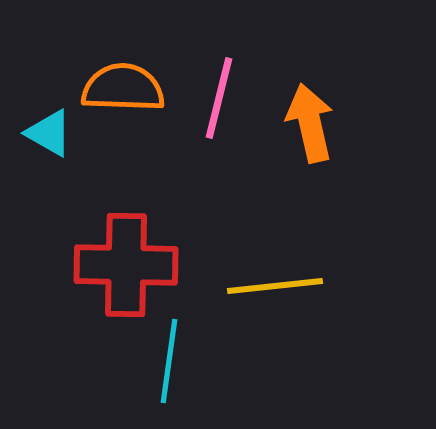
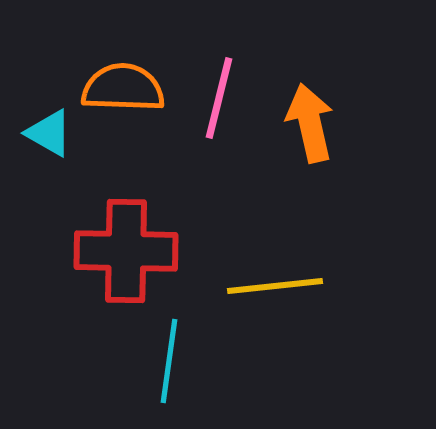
red cross: moved 14 px up
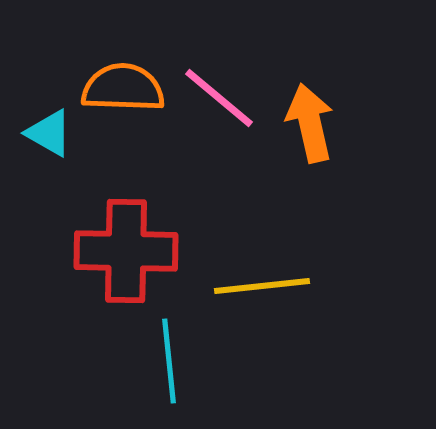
pink line: rotated 64 degrees counterclockwise
yellow line: moved 13 px left
cyan line: rotated 14 degrees counterclockwise
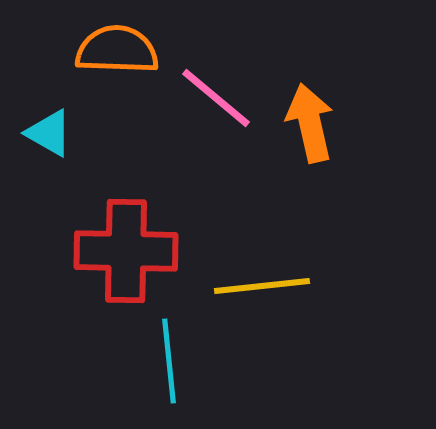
orange semicircle: moved 6 px left, 38 px up
pink line: moved 3 px left
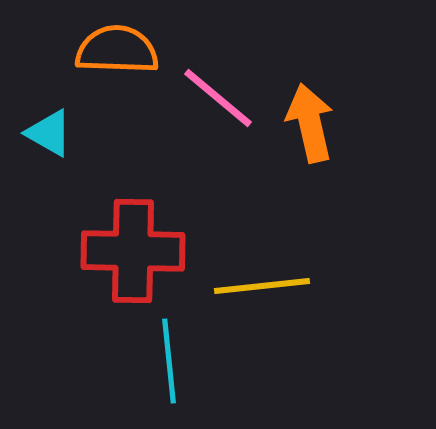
pink line: moved 2 px right
red cross: moved 7 px right
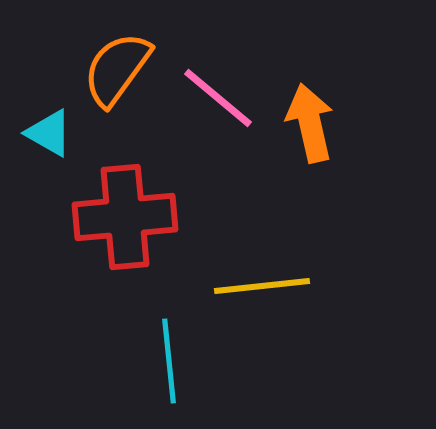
orange semicircle: moved 19 px down; rotated 56 degrees counterclockwise
red cross: moved 8 px left, 34 px up; rotated 6 degrees counterclockwise
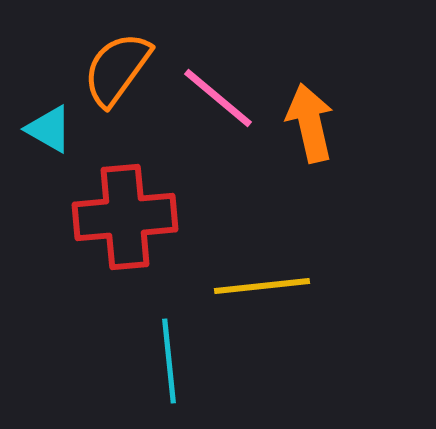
cyan triangle: moved 4 px up
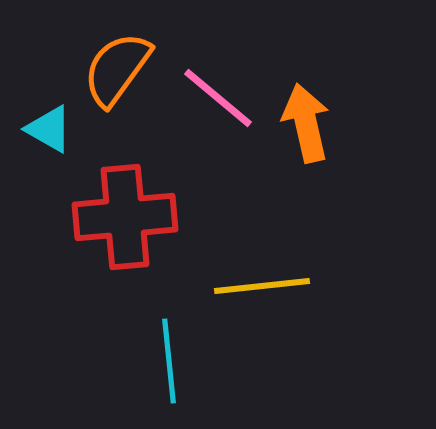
orange arrow: moved 4 px left
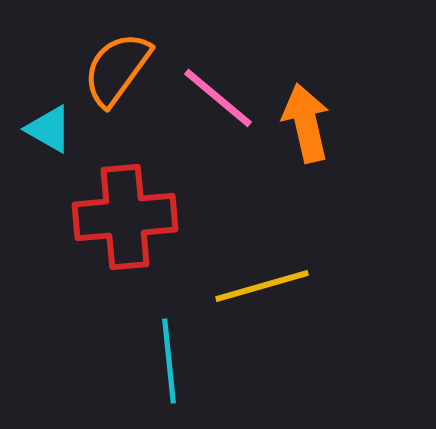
yellow line: rotated 10 degrees counterclockwise
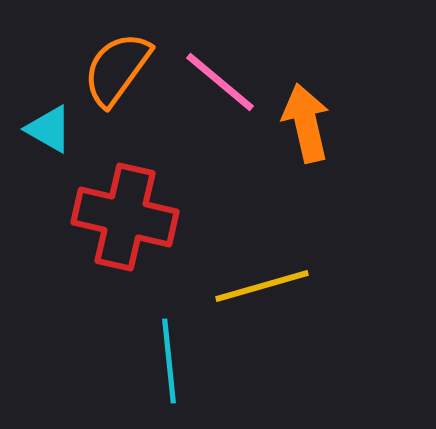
pink line: moved 2 px right, 16 px up
red cross: rotated 18 degrees clockwise
